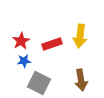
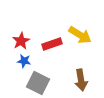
yellow arrow: moved 1 px up; rotated 65 degrees counterclockwise
blue star: rotated 16 degrees clockwise
gray square: moved 1 px left
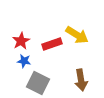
yellow arrow: moved 3 px left
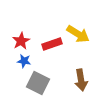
yellow arrow: moved 1 px right, 1 px up
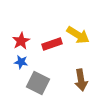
yellow arrow: moved 1 px down
blue star: moved 3 px left, 1 px down
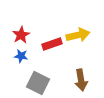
yellow arrow: rotated 45 degrees counterclockwise
red star: moved 6 px up
blue star: moved 6 px up
